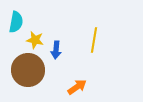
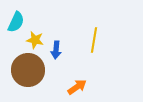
cyan semicircle: rotated 15 degrees clockwise
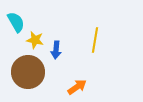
cyan semicircle: rotated 55 degrees counterclockwise
yellow line: moved 1 px right
brown circle: moved 2 px down
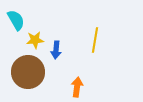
cyan semicircle: moved 2 px up
yellow star: rotated 18 degrees counterclockwise
orange arrow: rotated 48 degrees counterclockwise
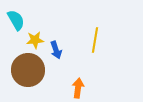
blue arrow: rotated 24 degrees counterclockwise
brown circle: moved 2 px up
orange arrow: moved 1 px right, 1 px down
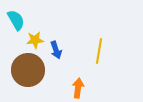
yellow line: moved 4 px right, 11 px down
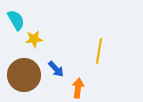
yellow star: moved 1 px left, 1 px up
blue arrow: moved 19 px down; rotated 24 degrees counterclockwise
brown circle: moved 4 px left, 5 px down
